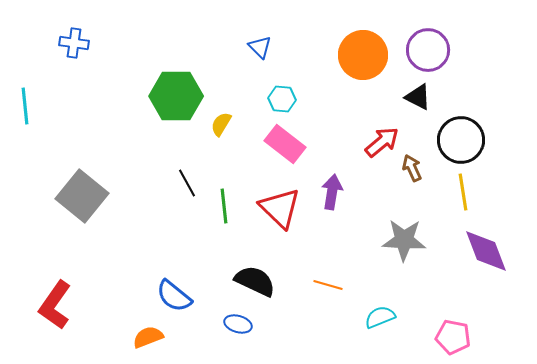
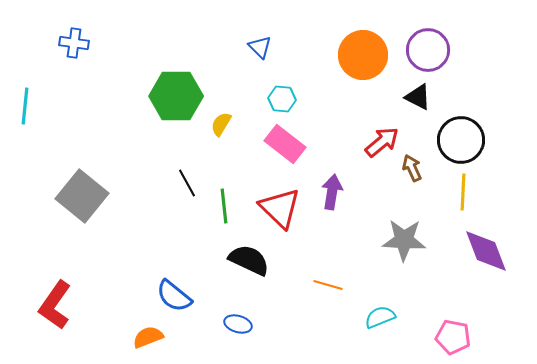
cyan line: rotated 12 degrees clockwise
yellow line: rotated 12 degrees clockwise
black semicircle: moved 6 px left, 21 px up
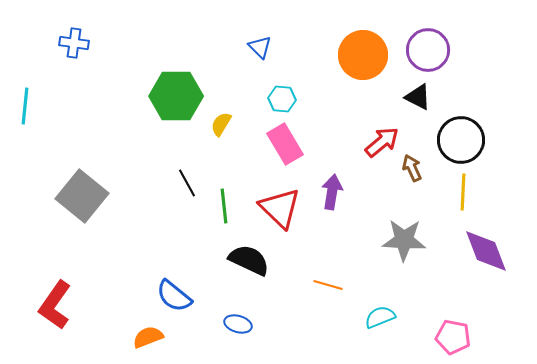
pink rectangle: rotated 21 degrees clockwise
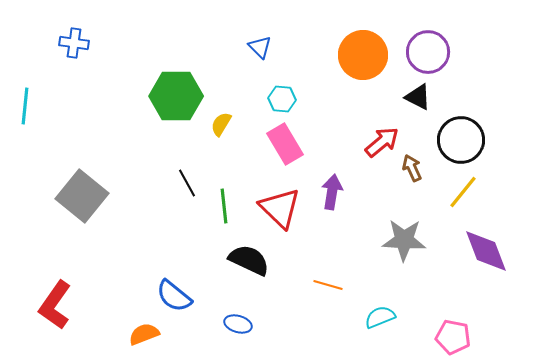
purple circle: moved 2 px down
yellow line: rotated 36 degrees clockwise
orange semicircle: moved 4 px left, 3 px up
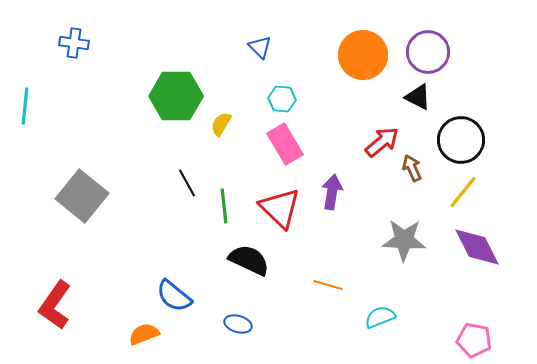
purple diamond: moved 9 px left, 4 px up; rotated 6 degrees counterclockwise
pink pentagon: moved 21 px right, 3 px down
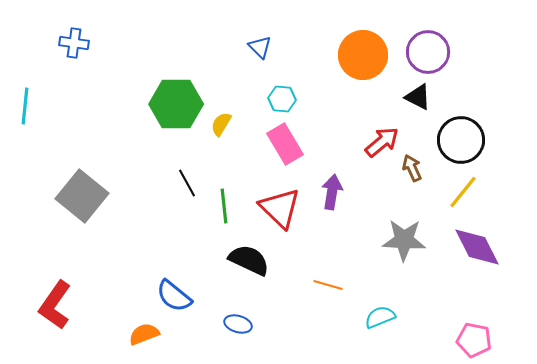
green hexagon: moved 8 px down
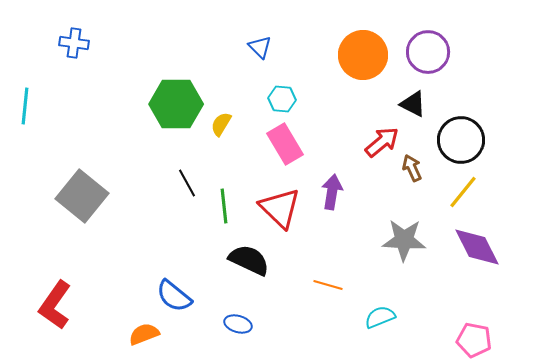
black triangle: moved 5 px left, 7 px down
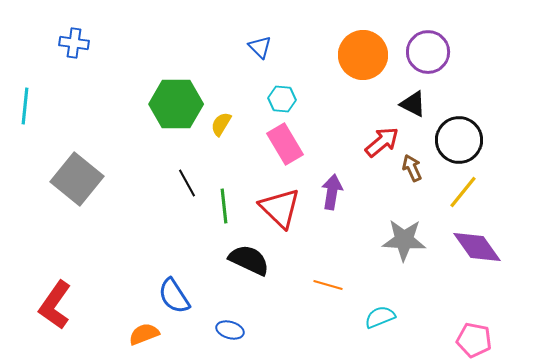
black circle: moved 2 px left
gray square: moved 5 px left, 17 px up
purple diamond: rotated 9 degrees counterclockwise
blue semicircle: rotated 18 degrees clockwise
blue ellipse: moved 8 px left, 6 px down
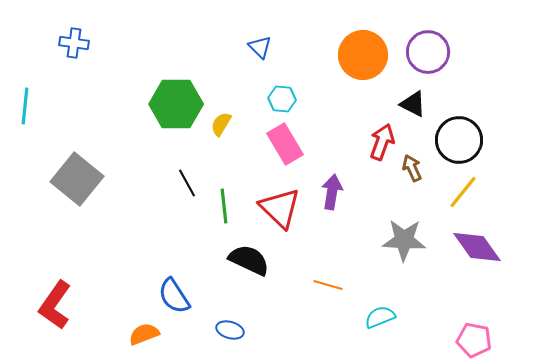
red arrow: rotated 30 degrees counterclockwise
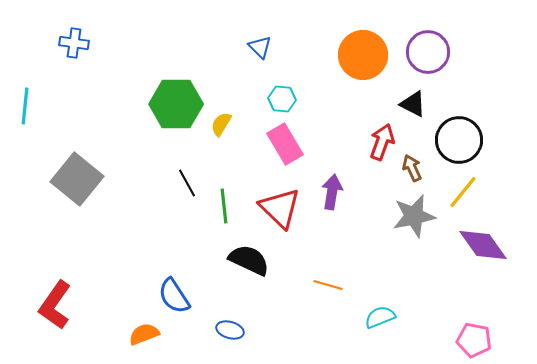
gray star: moved 10 px right, 24 px up; rotated 15 degrees counterclockwise
purple diamond: moved 6 px right, 2 px up
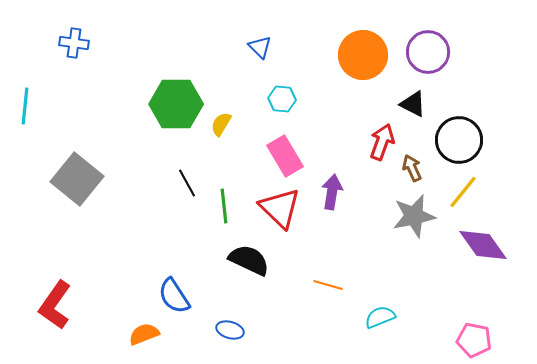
pink rectangle: moved 12 px down
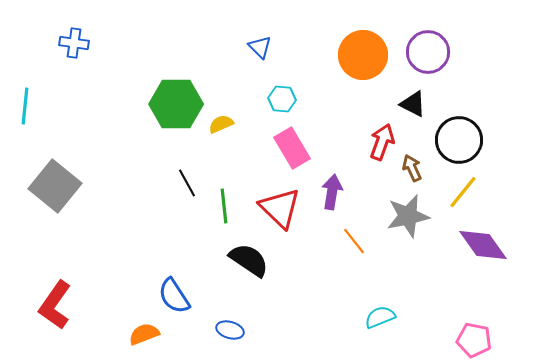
yellow semicircle: rotated 35 degrees clockwise
pink rectangle: moved 7 px right, 8 px up
gray square: moved 22 px left, 7 px down
gray star: moved 6 px left
black semicircle: rotated 9 degrees clockwise
orange line: moved 26 px right, 44 px up; rotated 36 degrees clockwise
